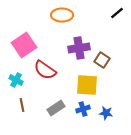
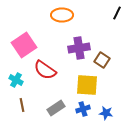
black line: rotated 24 degrees counterclockwise
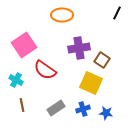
yellow square: moved 4 px right, 2 px up; rotated 20 degrees clockwise
